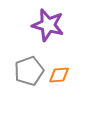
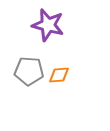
gray pentagon: rotated 24 degrees clockwise
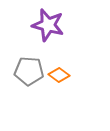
orange diamond: rotated 40 degrees clockwise
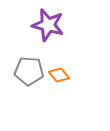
orange diamond: rotated 15 degrees clockwise
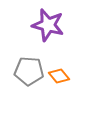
orange diamond: moved 1 px down
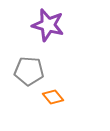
orange diamond: moved 6 px left, 21 px down
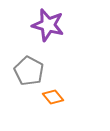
gray pentagon: rotated 24 degrees clockwise
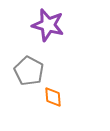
orange diamond: rotated 35 degrees clockwise
